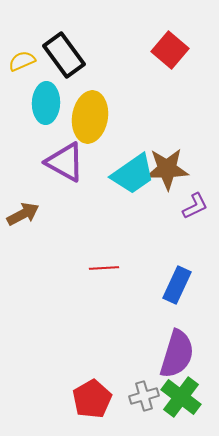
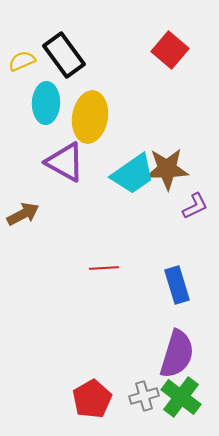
blue rectangle: rotated 42 degrees counterclockwise
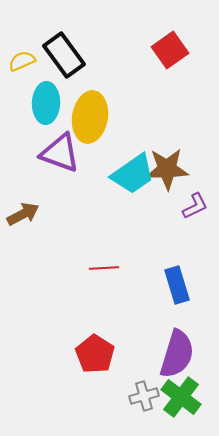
red square: rotated 15 degrees clockwise
purple triangle: moved 5 px left, 9 px up; rotated 9 degrees counterclockwise
red pentagon: moved 3 px right, 45 px up; rotated 9 degrees counterclockwise
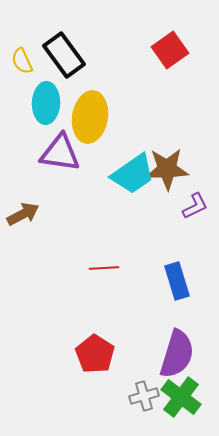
yellow semicircle: rotated 92 degrees counterclockwise
purple triangle: rotated 12 degrees counterclockwise
blue rectangle: moved 4 px up
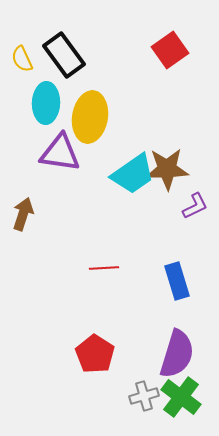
yellow semicircle: moved 2 px up
brown arrow: rotated 44 degrees counterclockwise
